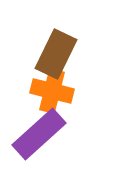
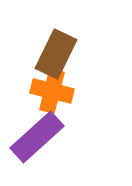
purple rectangle: moved 2 px left, 3 px down
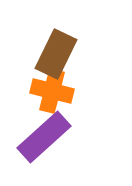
purple rectangle: moved 7 px right
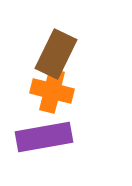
purple rectangle: rotated 32 degrees clockwise
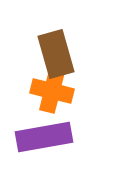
brown rectangle: rotated 42 degrees counterclockwise
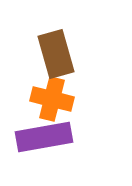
orange cross: moved 8 px down
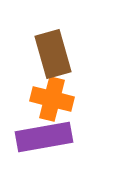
brown rectangle: moved 3 px left
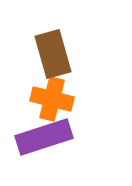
purple rectangle: rotated 8 degrees counterclockwise
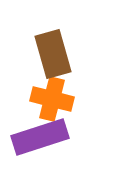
purple rectangle: moved 4 px left
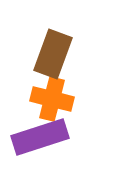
brown rectangle: rotated 36 degrees clockwise
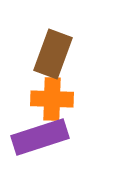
orange cross: rotated 12 degrees counterclockwise
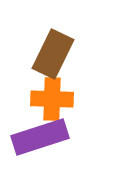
brown rectangle: rotated 6 degrees clockwise
